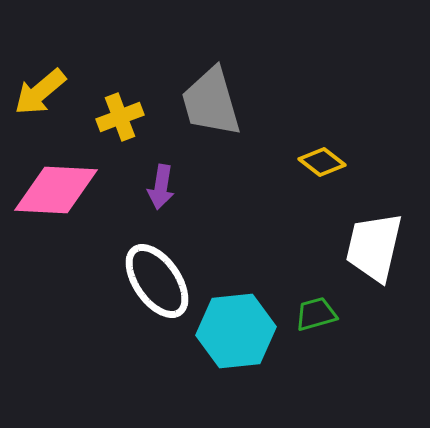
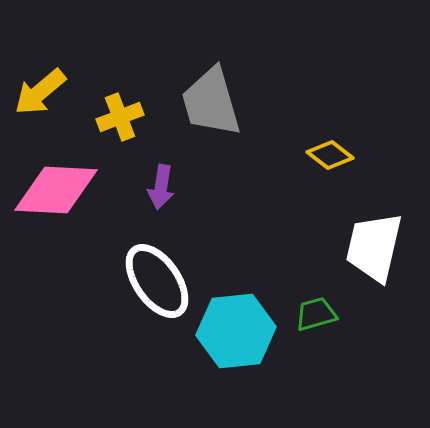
yellow diamond: moved 8 px right, 7 px up
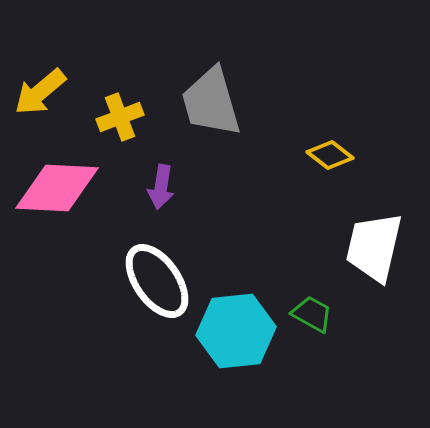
pink diamond: moved 1 px right, 2 px up
green trapezoid: moved 4 px left; rotated 45 degrees clockwise
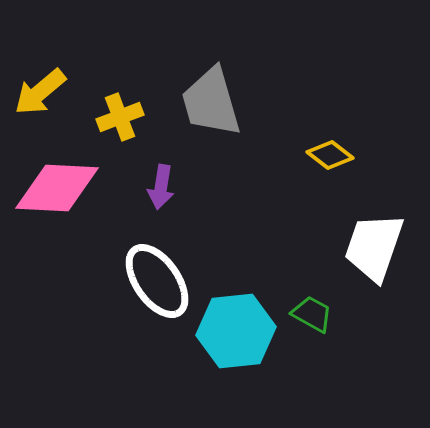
white trapezoid: rotated 6 degrees clockwise
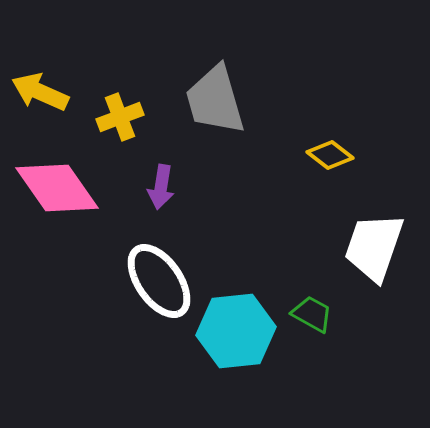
yellow arrow: rotated 64 degrees clockwise
gray trapezoid: moved 4 px right, 2 px up
pink diamond: rotated 52 degrees clockwise
white ellipse: moved 2 px right
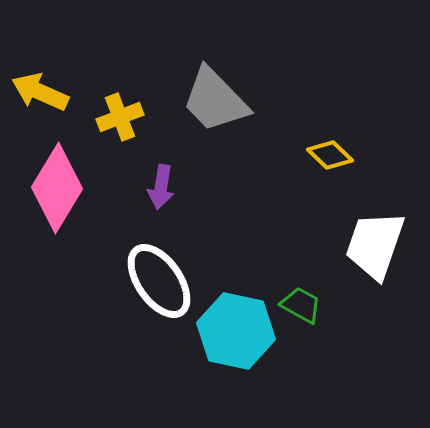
gray trapezoid: rotated 28 degrees counterclockwise
yellow diamond: rotated 6 degrees clockwise
pink diamond: rotated 66 degrees clockwise
white trapezoid: moved 1 px right, 2 px up
green trapezoid: moved 11 px left, 9 px up
cyan hexagon: rotated 18 degrees clockwise
